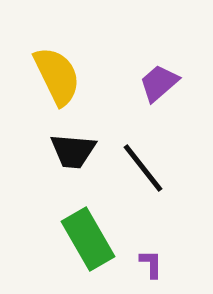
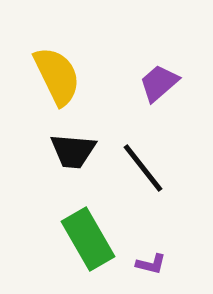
purple L-shape: rotated 104 degrees clockwise
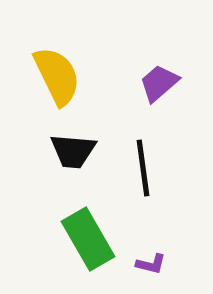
black line: rotated 30 degrees clockwise
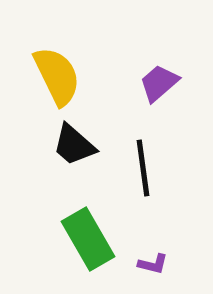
black trapezoid: moved 1 px right, 6 px up; rotated 36 degrees clockwise
purple L-shape: moved 2 px right
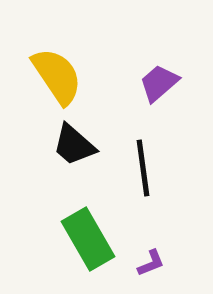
yellow semicircle: rotated 8 degrees counterclockwise
purple L-shape: moved 2 px left, 1 px up; rotated 36 degrees counterclockwise
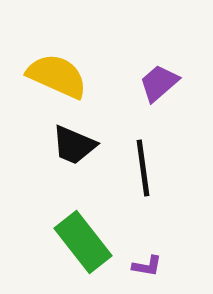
yellow semicircle: rotated 32 degrees counterclockwise
black trapezoid: rotated 18 degrees counterclockwise
green rectangle: moved 5 px left, 3 px down; rotated 8 degrees counterclockwise
purple L-shape: moved 4 px left, 3 px down; rotated 32 degrees clockwise
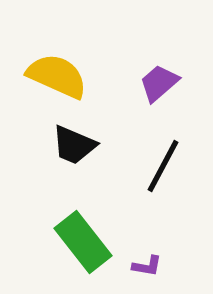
black line: moved 20 px right, 2 px up; rotated 36 degrees clockwise
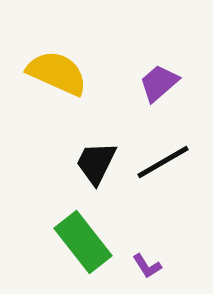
yellow semicircle: moved 3 px up
black trapezoid: moved 22 px right, 18 px down; rotated 93 degrees clockwise
black line: moved 4 px up; rotated 32 degrees clockwise
purple L-shape: rotated 48 degrees clockwise
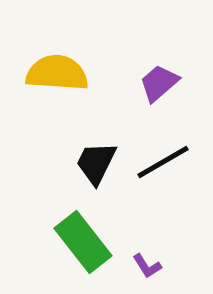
yellow semicircle: rotated 20 degrees counterclockwise
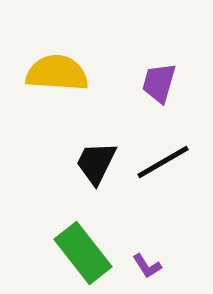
purple trapezoid: rotated 33 degrees counterclockwise
green rectangle: moved 11 px down
